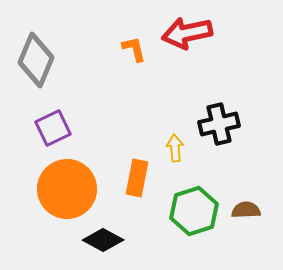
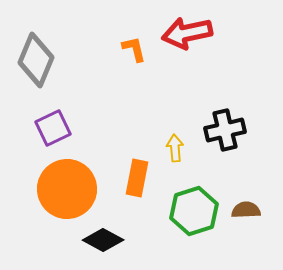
black cross: moved 6 px right, 6 px down
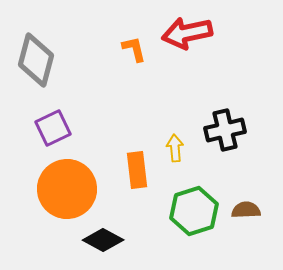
gray diamond: rotated 8 degrees counterclockwise
orange rectangle: moved 8 px up; rotated 18 degrees counterclockwise
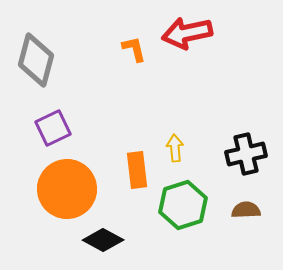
black cross: moved 21 px right, 24 px down
green hexagon: moved 11 px left, 6 px up
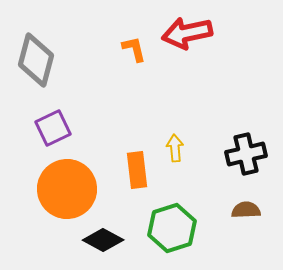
green hexagon: moved 11 px left, 23 px down
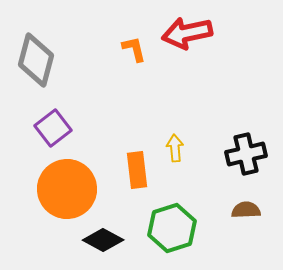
purple square: rotated 12 degrees counterclockwise
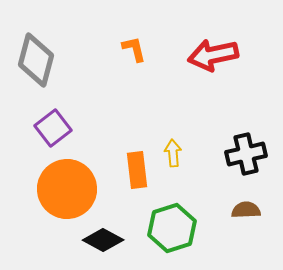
red arrow: moved 26 px right, 22 px down
yellow arrow: moved 2 px left, 5 px down
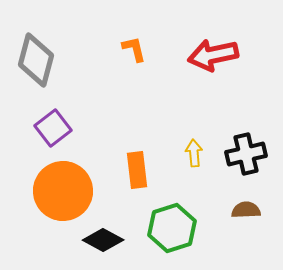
yellow arrow: moved 21 px right
orange circle: moved 4 px left, 2 px down
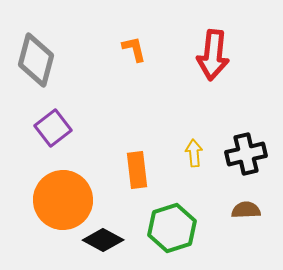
red arrow: rotated 72 degrees counterclockwise
orange circle: moved 9 px down
